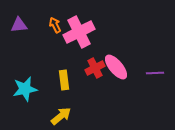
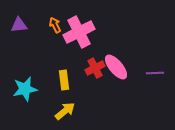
yellow arrow: moved 4 px right, 5 px up
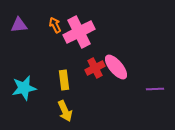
purple line: moved 16 px down
cyan star: moved 1 px left, 1 px up
yellow arrow: rotated 105 degrees clockwise
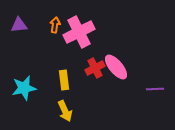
orange arrow: rotated 35 degrees clockwise
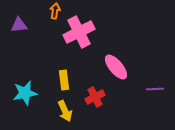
orange arrow: moved 14 px up
red cross: moved 29 px down
cyan star: moved 1 px right, 5 px down
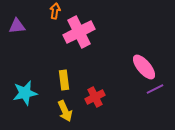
purple triangle: moved 2 px left, 1 px down
pink ellipse: moved 28 px right
purple line: rotated 24 degrees counterclockwise
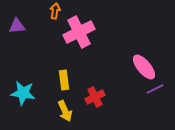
cyan star: moved 2 px left; rotated 20 degrees clockwise
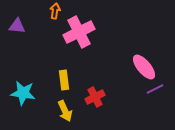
purple triangle: rotated 12 degrees clockwise
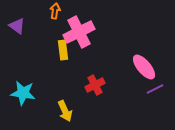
purple triangle: rotated 30 degrees clockwise
yellow rectangle: moved 1 px left, 30 px up
red cross: moved 12 px up
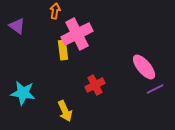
pink cross: moved 2 px left, 2 px down
